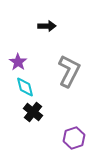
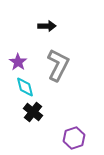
gray L-shape: moved 11 px left, 6 px up
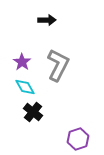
black arrow: moved 6 px up
purple star: moved 4 px right
cyan diamond: rotated 15 degrees counterclockwise
purple hexagon: moved 4 px right, 1 px down
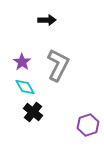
purple hexagon: moved 10 px right, 14 px up
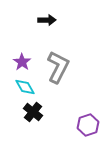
gray L-shape: moved 2 px down
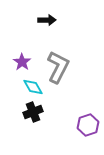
cyan diamond: moved 8 px right
black cross: rotated 30 degrees clockwise
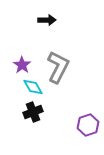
purple star: moved 3 px down
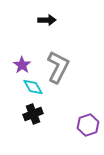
black cross: moved 2 px down
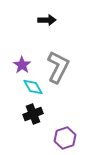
purple hexagon: moved 23 px left, 13 px down
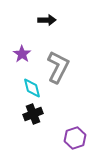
purple star: moved 11 px up
cyan diamond: moved 1 px left, 1 px down; rotated 15 degrees clockwise
purple hexagon: moved 10 px right
